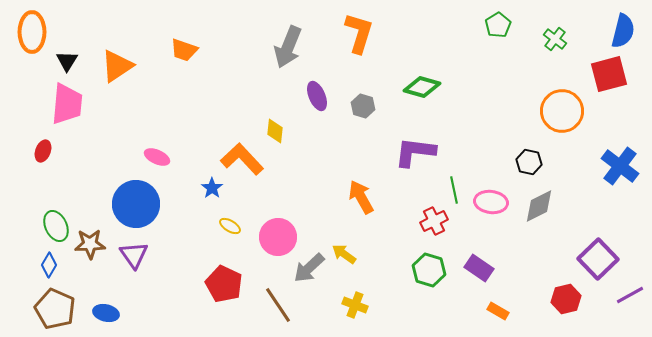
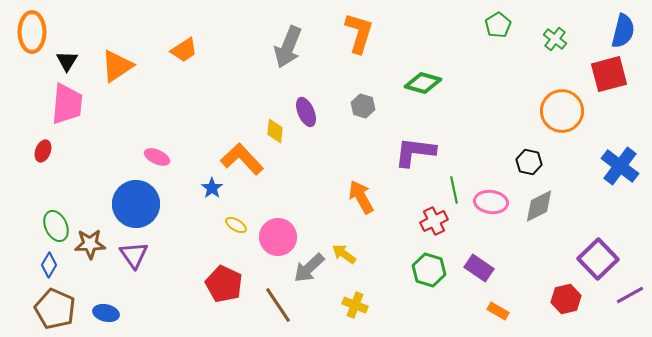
orange trapezoid at (184, 50): rotated 52 degrees counterclockwise
green diamond at (422, 87): moved 1 px right, 4 px up
purple ellipse at (317, 96): moved 11 px left, 16 px down
yellow ellipse at (230, 226): moved 6 px right, 1 px up
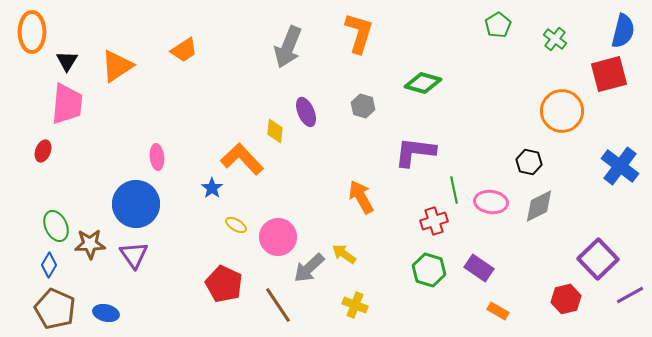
pink ellipse at (157, 157): rotated 60 degrees clockwise
red cross at (434, 221): rotated 8 degrees clockwise
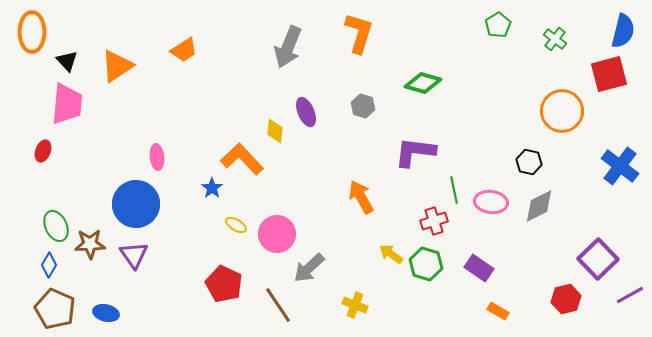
black triangle at (67, 61): rotated 15 degrees counterclockwise
pink circle at (278, 237): moved 1 px left, 3 px up
yellow arrow at (344, 254): moved 47 px right
green hexagon at (429, 270): moved 3 px left, 6 px up
